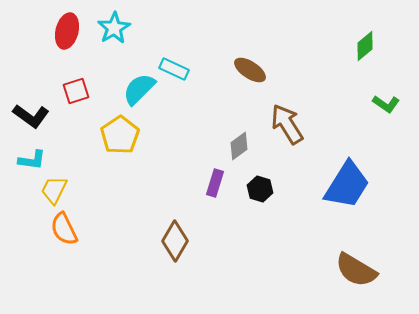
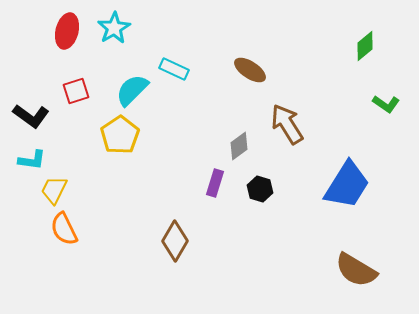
cyan semicircle: moved 7 px left, 1 px down
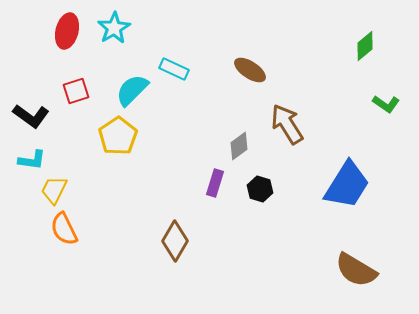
yellow pentagon: moved 2 px left, 1 px down
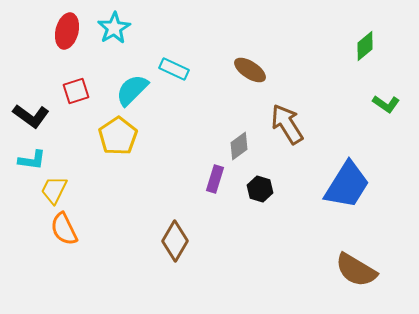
purple rectangle: moved 4 px up
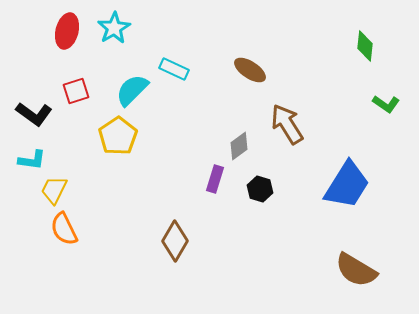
green diamond: rotated 44 degrees counterclockwise
black L-shape: moved 3 px right, 2 px up
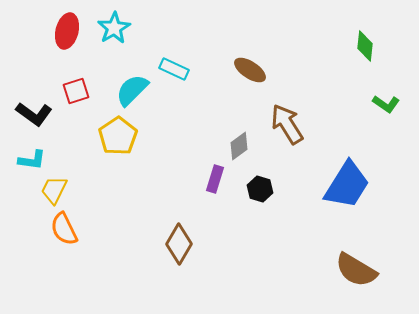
brown diamond: moved 4 px right, 3 px down
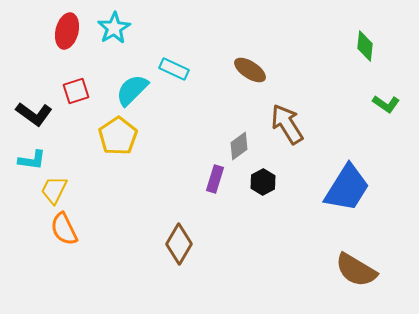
blue trapezoid: moved 3 px down
black hexagon: moved 3 px right, 7 px up; rotated 15 degrees clockwise
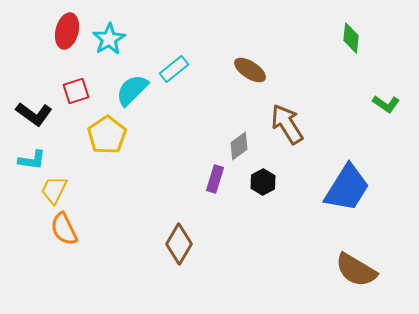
cyan star: moved 5 px left, 11 px down
green diamond: moved 14 px left, 8 px up
cyan rectangle: rotated 64 degrees counterclockwise
yellow pentagon: moved 11 px left, 1 px up
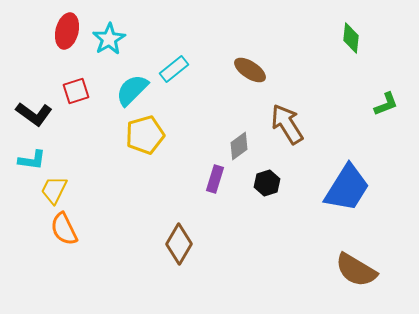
green L-shape: rotated 56 degrees counterclockwise
yellow pentagon: moved 38 px right; rotated 18 degrees clockwise
black hexagon: moved 4 px right, 1 px down; rotated 10 degrees clockwise
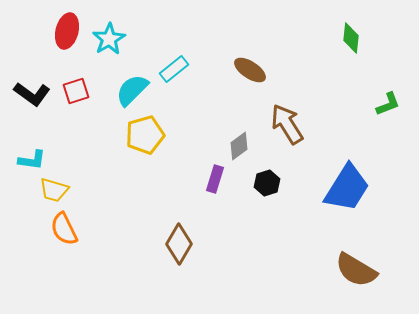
green L-shape: moved 2 px right
black L-shape: moved 2 px left, 20 px up
yellow trapezoid: rotated 100 degrees counterclockwise
